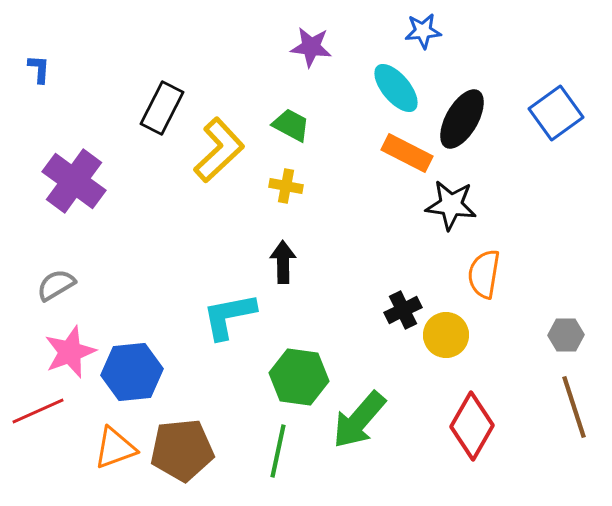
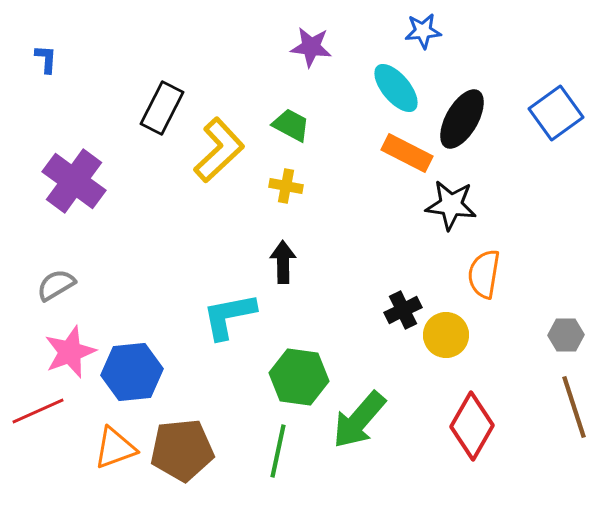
blue L-shape: moved 7 px right, 10 px up
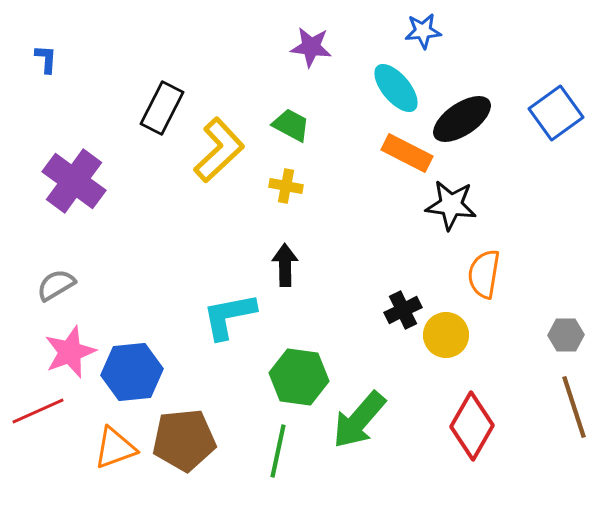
black ellipse: rotated 26 degrees clockwise
black arrow: moved 2 px right, 3 px down
brown pentagon: moved 2 px right, 10 px up
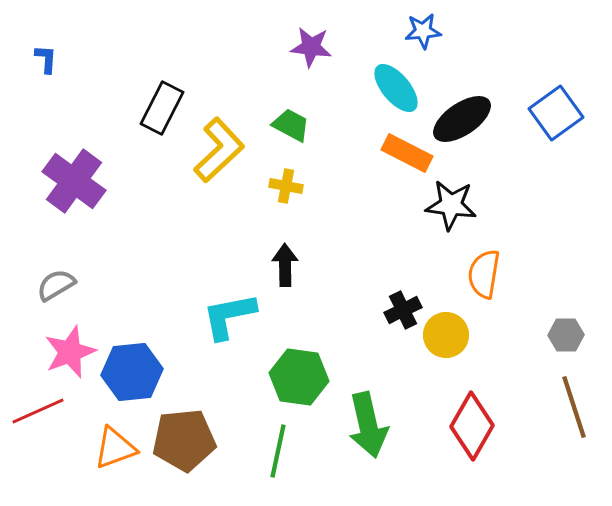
green arrow: moved 9 px right, 5 px down; rotated 54 degrees counterclockwise
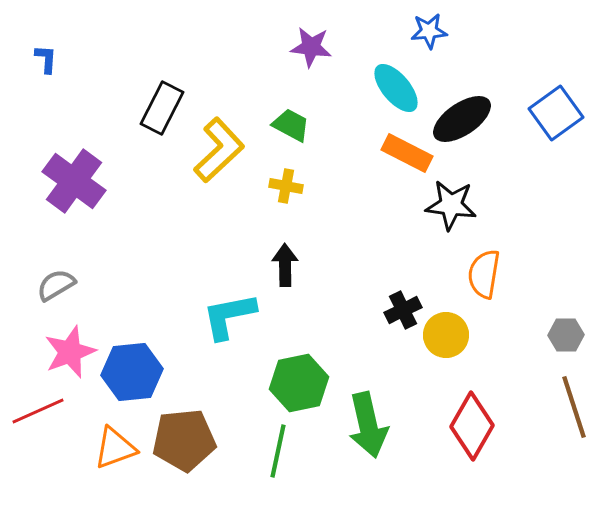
blue star: moved 6 px right
green hexagon: moved 6 px down; rotated 20 degrees counterclockwise
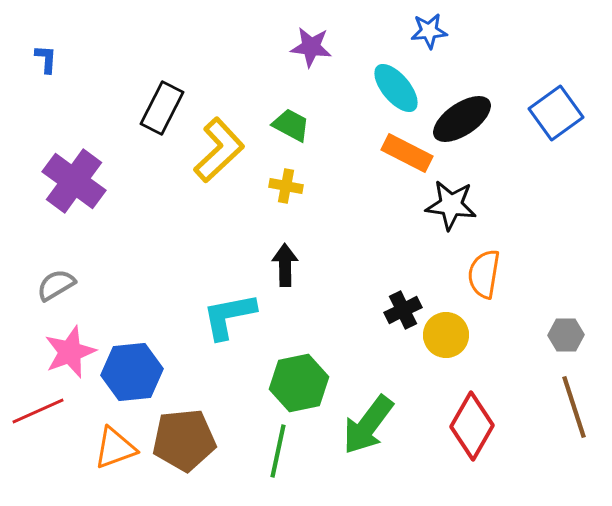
green arrow: rotated 50 degrees clockwise
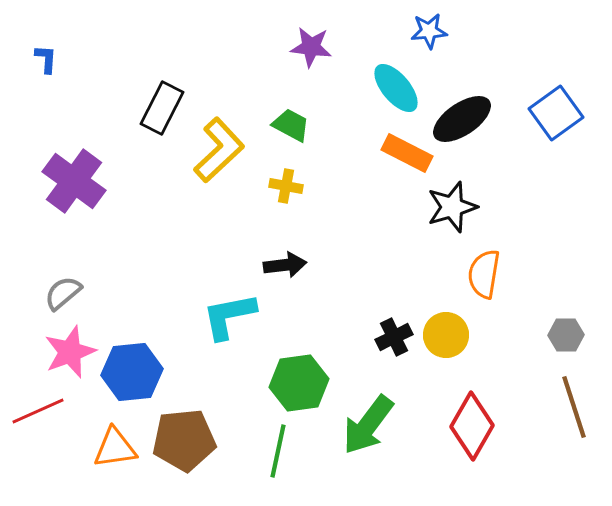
black star: moved 1 px right, 2 px down; rotated 24 degrees counterclockwise
black arrow: rotated 84 degrees clockwise
gray semicircle: moved 7 px right, 8 px down; rotated 9 degrees counterclockwise
black cross: moved 9 px left, 27 px down
green hexagon: rotated 4 degrees clockwise
orange triangle: rotated 12 degrees clockwise
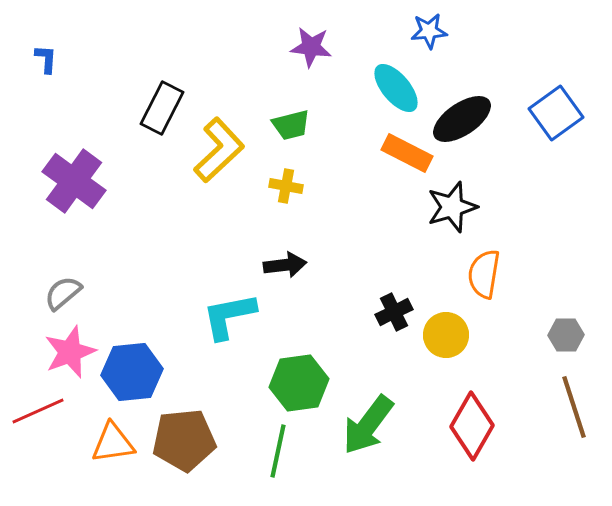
green trapezoid: rotated 138 degrees clockwise
black cross: moved 25 px up
orange triangle: moved 2 px left, 5 px up
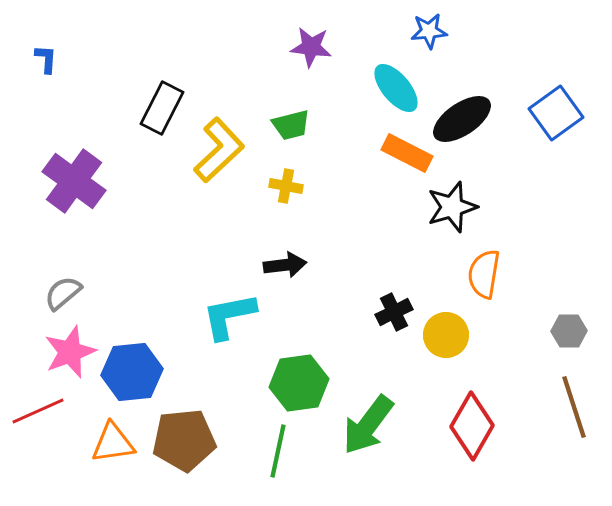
gray hexagon: moved 3 px right, 4 px up
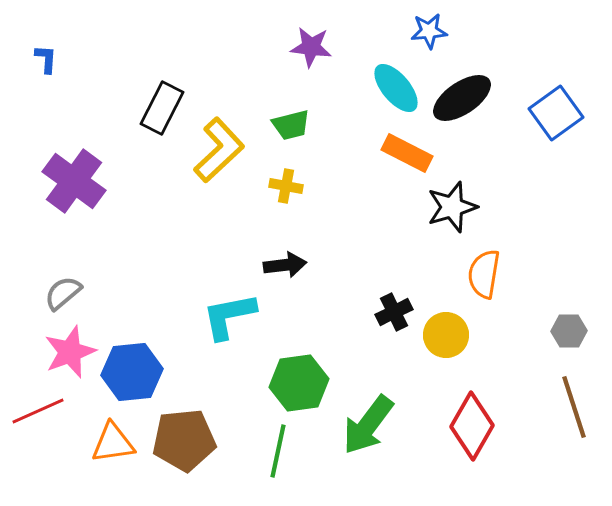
black ellipse: moved 21 px up
